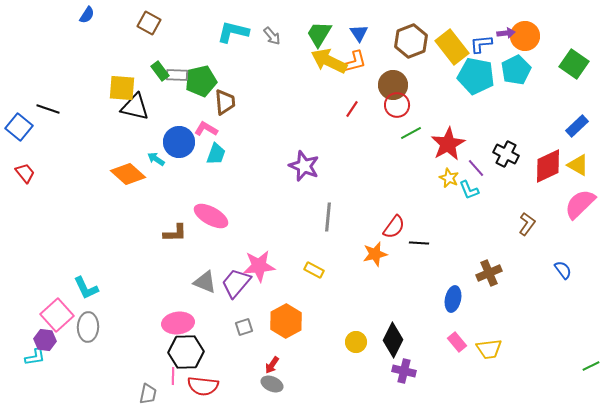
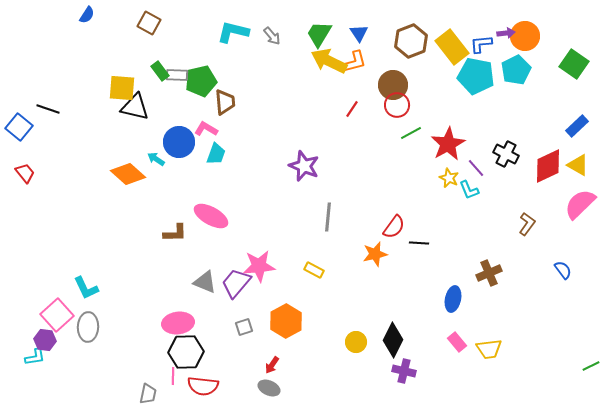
gray ellipse at (272, 384): moved 3 px left, 4 px down
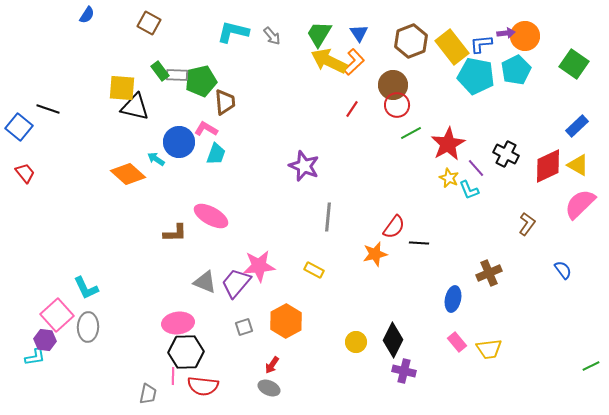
orange L-shape at (354, 62): rotated 28 degrees counterclockwise
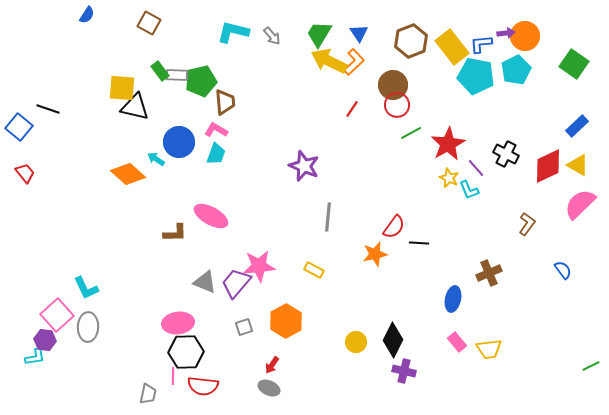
pink L-shape at (206, 129): moved 10 px right, 1 px down
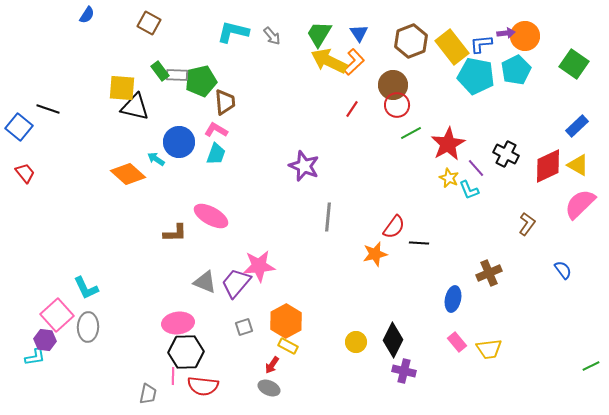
yellow rectangle at (314, 270): moved 26 px left, 76 px down
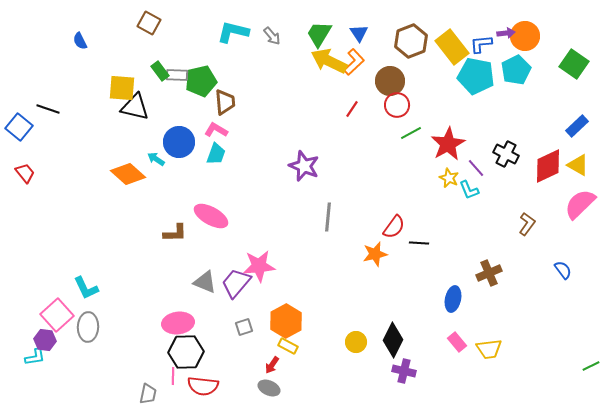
blue semicircle at (87, 15): moved 7 px left, 26 px down; rotated 120 degrees clockwise
brown circle at (393, 85): moved 3 px left, 4 px up
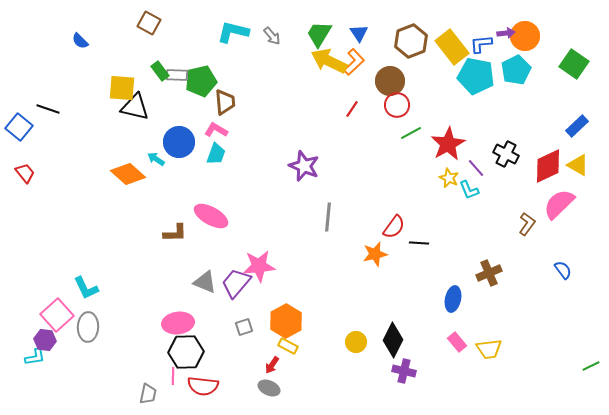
blue semicircle at (80, 41): rotated 18 degrees counterclockwise
pink semicircle at (580, 204): moved 21 px left
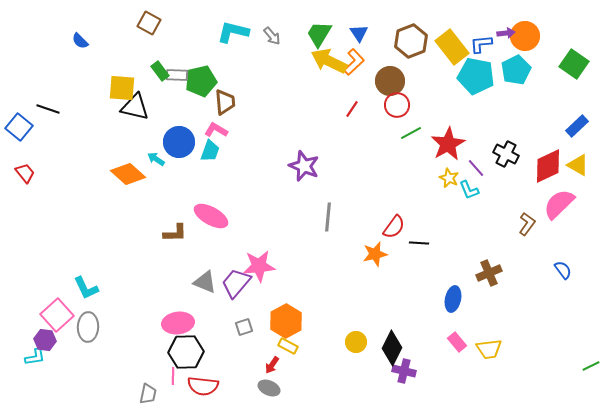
cyan trapezoid at (216, 154): moved 6 px left, 3 px up
black diamond at (393, 340): moved 1 px left, 8 px down
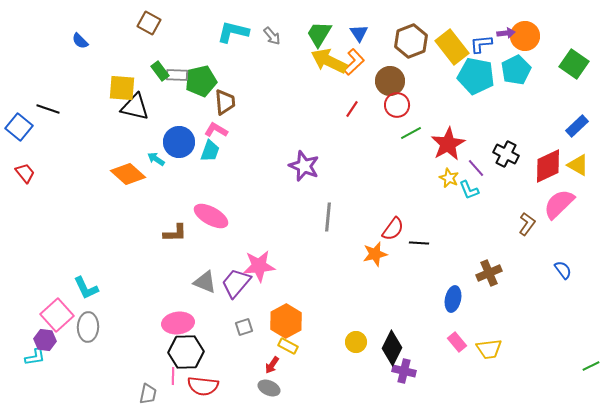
red semicircle at (394, 227): moved 1 px left, 2 px down
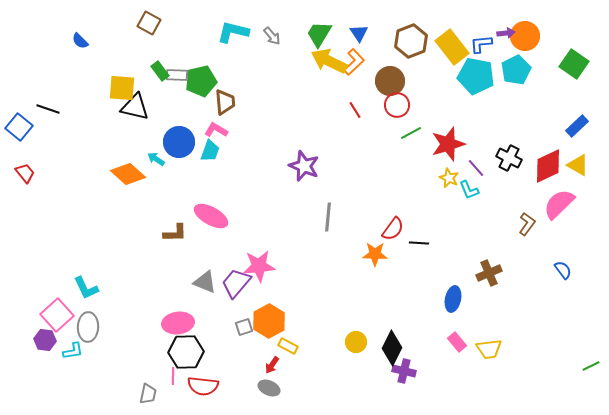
red line at (352, 109): moved 3 px right, 1 px down; rotated 66 degrees counterclockwise
red star at (448, 144): rotated 12 degrees clockwise
black cross at (506, 154): moved 3 px right, 4 px down
orange star at (375, 254): rotated 15 degrees clockwise
orange hexagon at (286, 321): moved 17 px left
cyan L-shape at (35, 357): moved 38 px right, 6 px up
